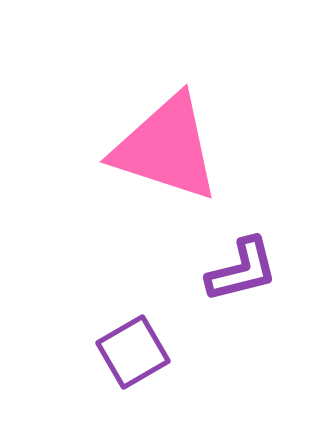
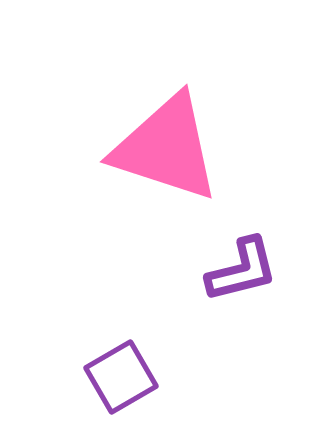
purple square: moved 12 px left, 25 px down
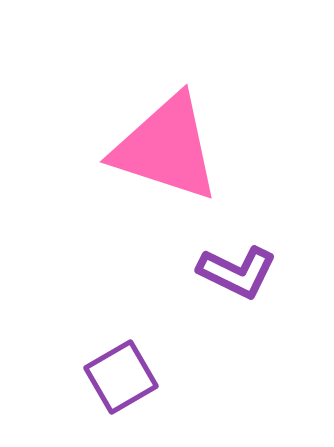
purple L-shape: moved 5 px left, 2 px down; rotated 40 degrees clockwise
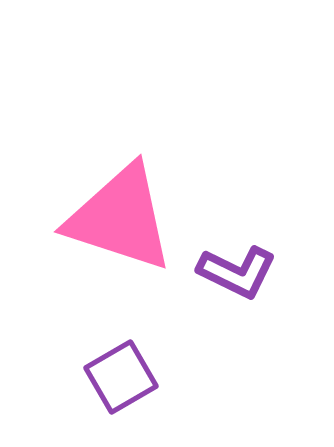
pink triangle: moved 46 px left, 70 px down
